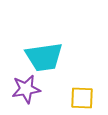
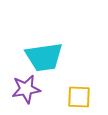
yellow square: moved 3 px left, 1 px up
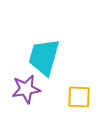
cyan trapezoid: rotated 114 degrees clockwise
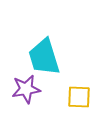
cyan trapezoid: rotated 33 degrees counterclockwise
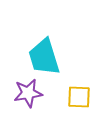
purple star: moved 2 px right, 4 px down
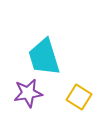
yellow square: rotated 30 degrees clockwise
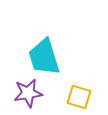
yellow square: rotated 15 degrees counterclockwise
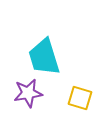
yellow square: moved 1 px right, 1 px down
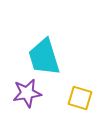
purple star: moved 1 px left
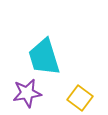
yellow square: rotated 20 degrees clockwise
